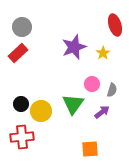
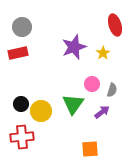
red rectangle: rotated 30 degrees clockwise
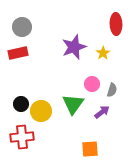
red ellipse: moved 1 px right, 1 px up; rotated 15 degrees clockwise
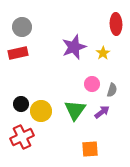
green triangle: moved 2 px right, 6 px down
red cross: rotated 20 degrees counterclockwise
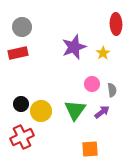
gray semicircle: rotated 24 degrees counterclockwise
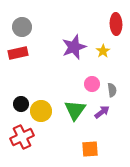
yellow star: moved 2 px up
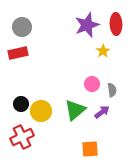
purple star: moved 13 px right, 22 px up
green triangle: rotated 15 degrees clockwise
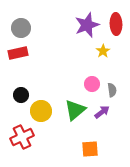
gray circle: moved 1 px left, 1 px down
black circle: moved 9 px up
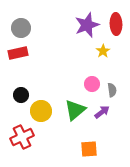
orange square: moved 1 px left
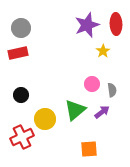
yellow circle: moved 4 px right, 8 px down
